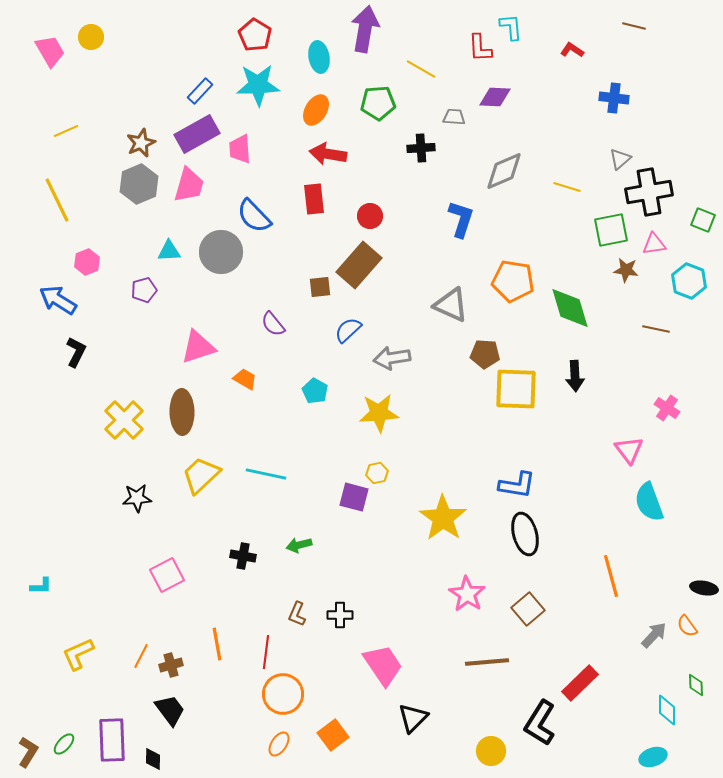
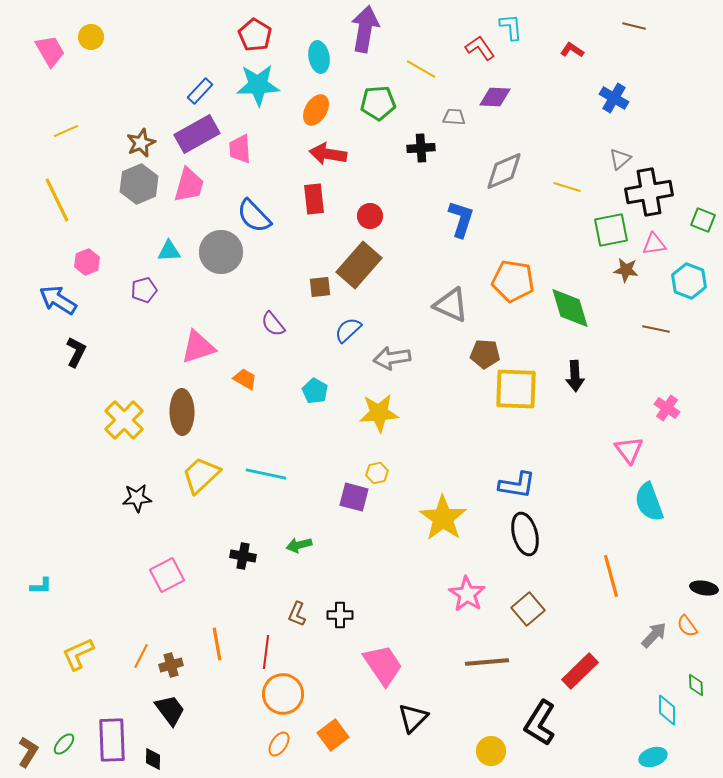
red L-shape at (480, 48): rotated 148 degrees clockwise
blue cross at (614, 98): rotated 24 degrees clockwise
red rectangle at (580, 683): moved 12 px up
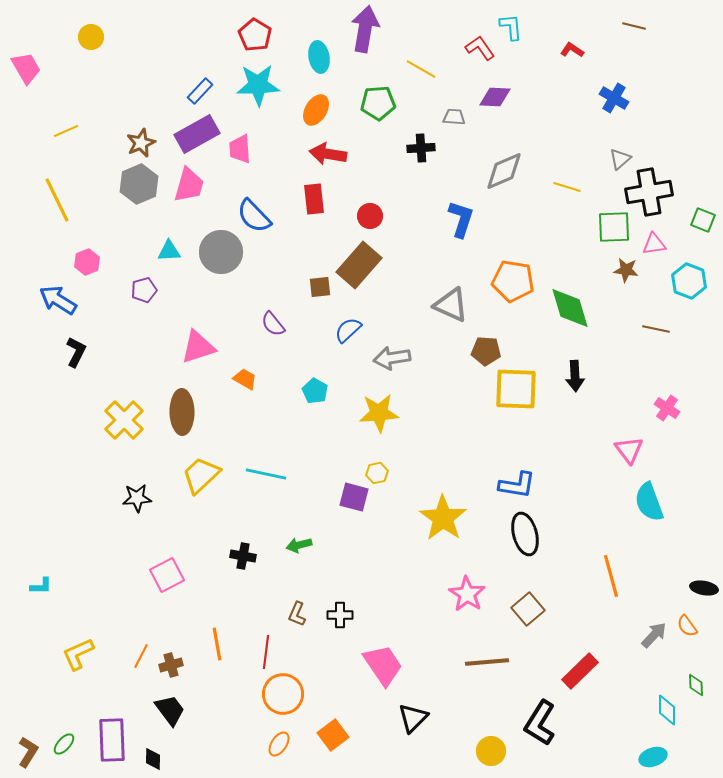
pink trapezoid at (50, 51): moved 24 px left, 17 px down
green square at (611, 230): moved 3 px right, 3 px up; rotated 9 degrees clockwise
brown pentagon at (485, 354): moved 1 px right, 3 px up
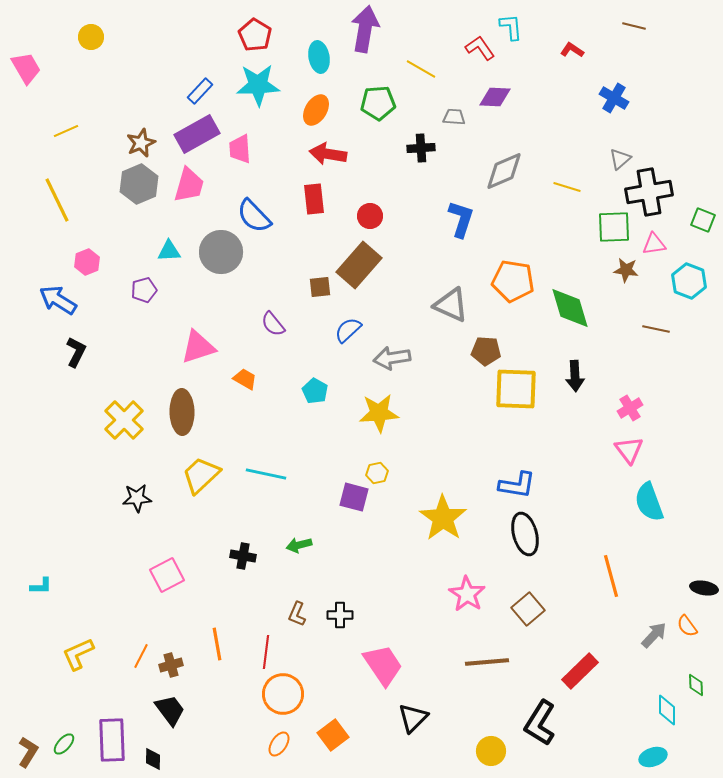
pink cross at (667, 408): moved 37 px left; rotated 25 degrees clockwise
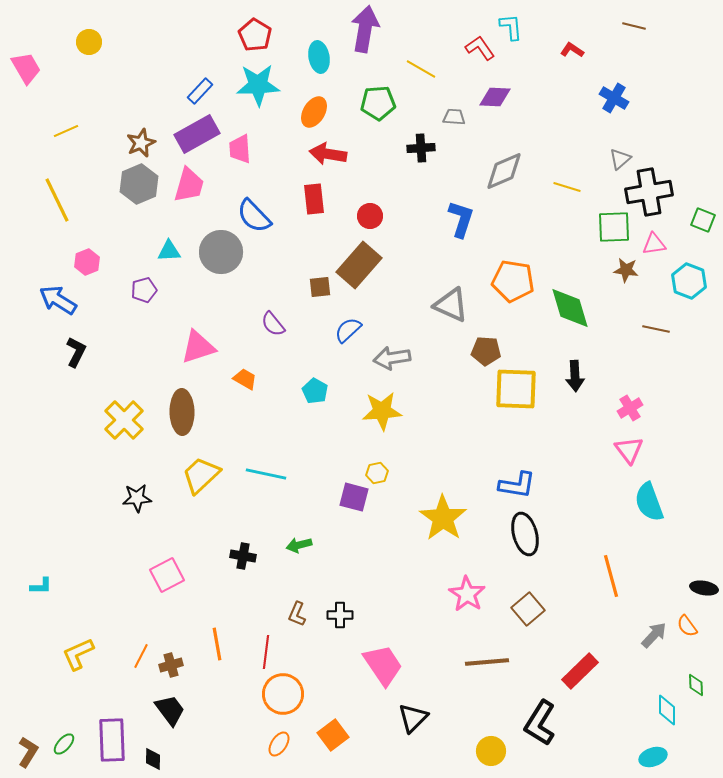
yellow circle at (91, 37): moved 2 px left, 5 px down
orange ellipse at (316, 110): moved 2 px left, 2 px down
yellow star at (379, 413): moved 3 px right, 2 px up
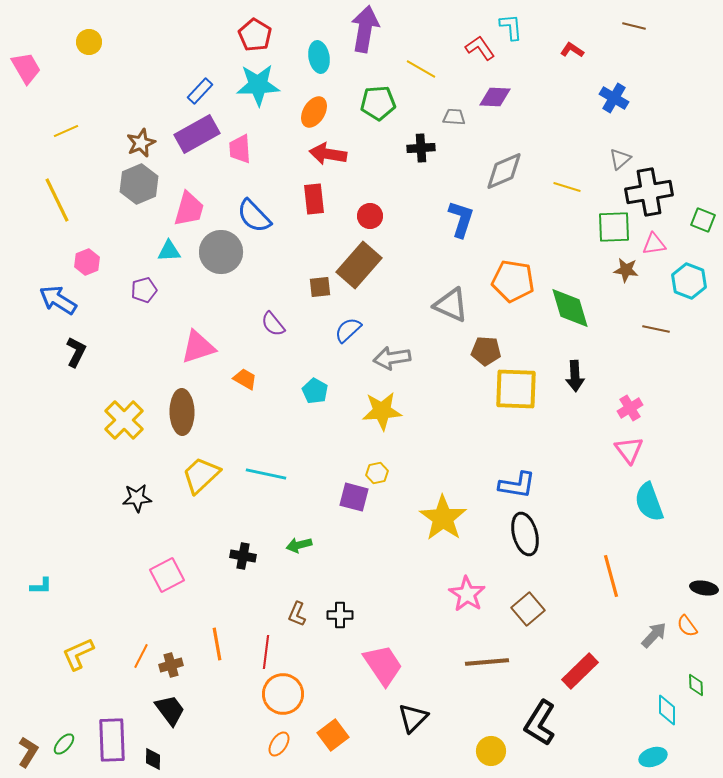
pink trapezoid at (189, 185): moved 24 px down
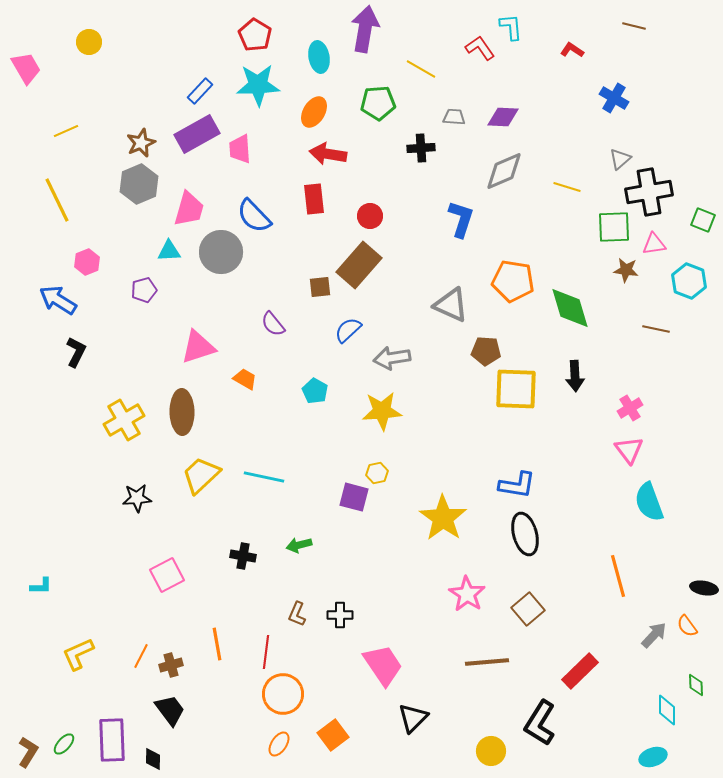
purple diamond at (495, 97): moved 8 px right, 20 px down
yellow cross at (124, 420): rotated 15 degrees clockwise
cyan line at (266, 474): moved 2 px left, 3 px down
orange line at (611, 576): moved 7 px right
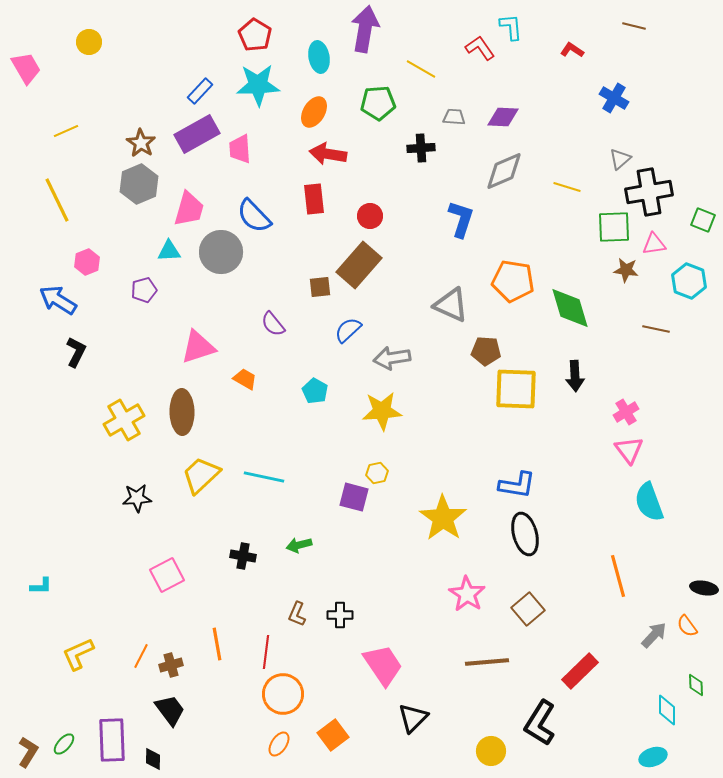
brown star at (141, 143): rotated 16 degrees counterclockwise
pink cross at (630, 408): moved 4 px left, 4 px down
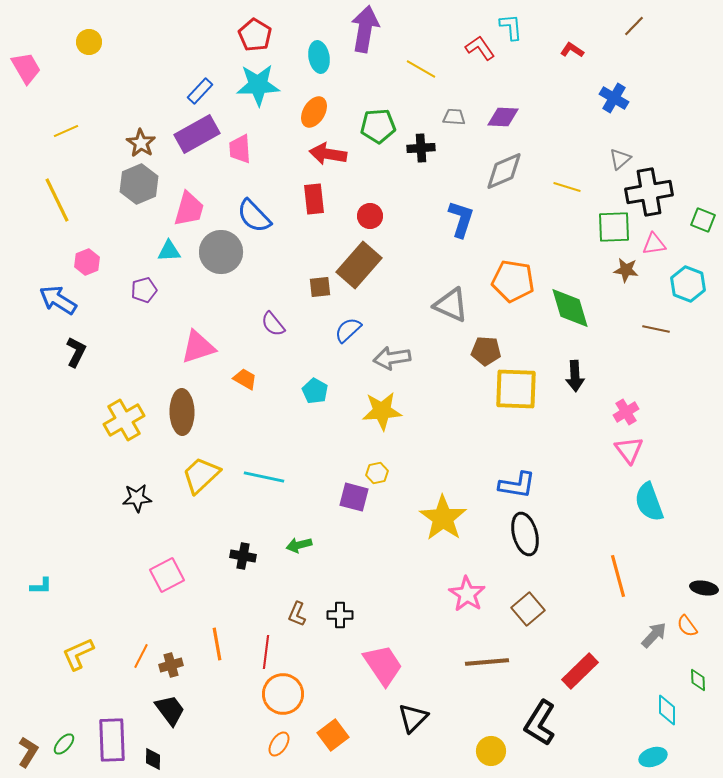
brown line at (634, 26): rotated 60 degrees counterclockwise
green pentagon at (378, 103): moved 23 px down
cyan hexagon at (689, 281): moved 1 px left, 3 px down
green diamond at (696, 685): moved 2 px right, 5 px up
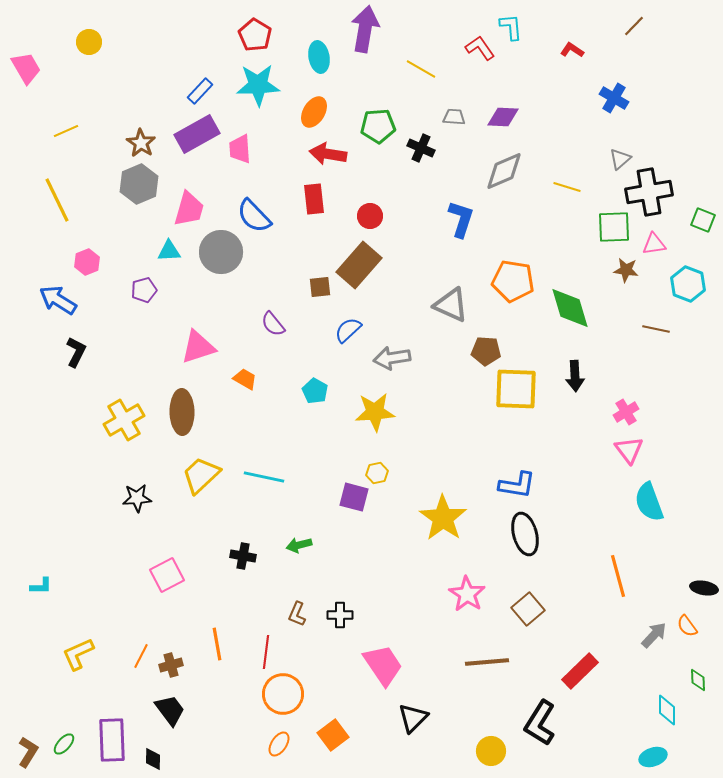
black cross at (421, 148): rotated 28 degrees clockwise
yellow star at (382, 411): moved 7 px left, 1 px down
